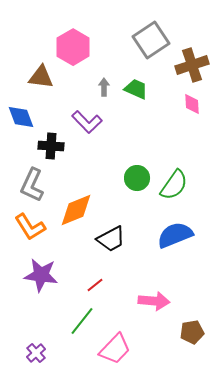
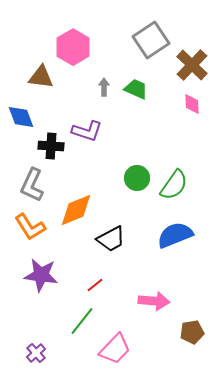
brown cross: rotated 28 degrees counterclockwise
purple L-shape: moved 9 px down; rotated 28 degrees counterclockwise
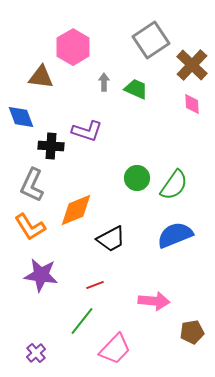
gray arrow: moved 5 px up
red line: rotated 18 degrees clockwise
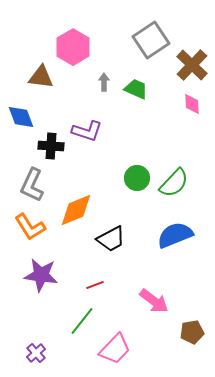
green semicircle: moved 2 px up; rotated 8 degrees clockwise
pink arrow: rotated 32 degrees clockwise
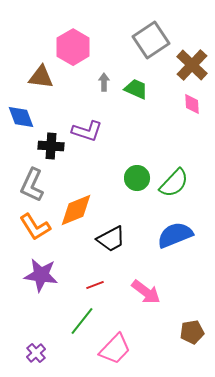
orange L-shape: moved 5 px right
pink arrow: moved 8 px left, 9 px up
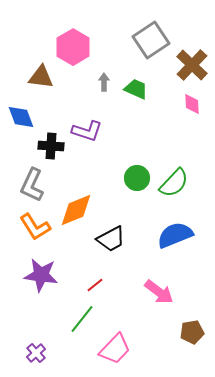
red line: rotated 18 degrees counterclockwise
pink arrow: moved 13 px right
green line: moved 2 px up
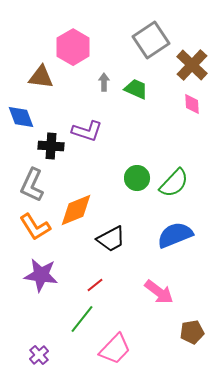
purple cross: moved 3 px right, 2 px down
